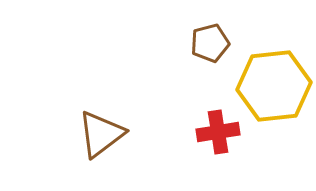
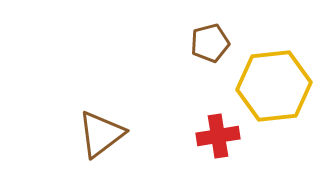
red cross: moved 4 px down
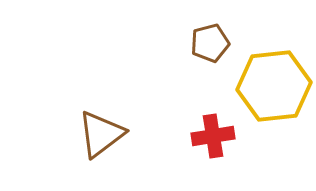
red cross: moved 5 px left
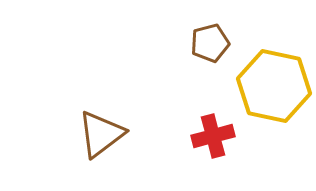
yellow hexagon: rotated 18 degrees clockwise
red cross: rotated 6 degrees counterclockwise
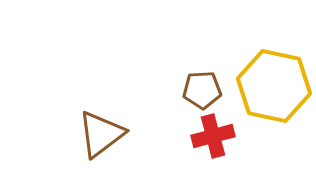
brown pentagon: moved 8 px left, 47 px down; rotated 12 degrees clockwise
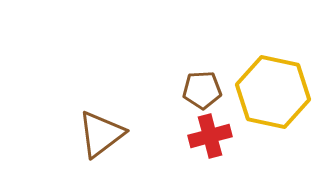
yellow hexagon: moved 1 px left, 6 px down
red cross: moved 3 px left
